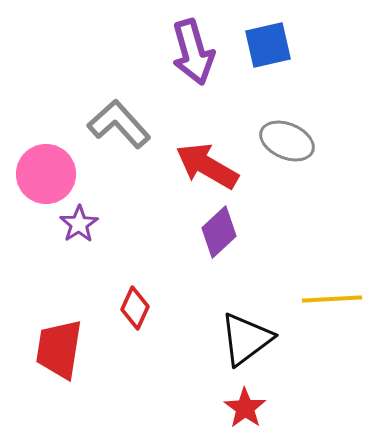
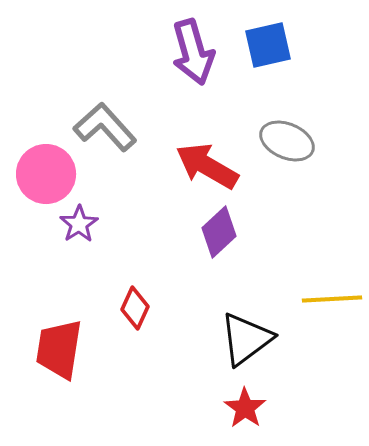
gray L-shape: moved 14 px left, 3 px down
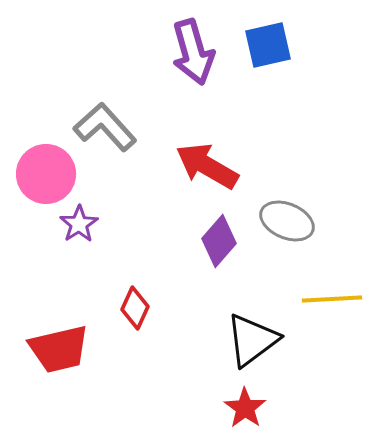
gray ellipse: moved 80 px down
purple diamond: moved 9 px down; rotated 6 degrees counterclockwise
black triangle: moved 6 px right, 1 px down
red trapezoid: rotated 112 degrees counterclockwise
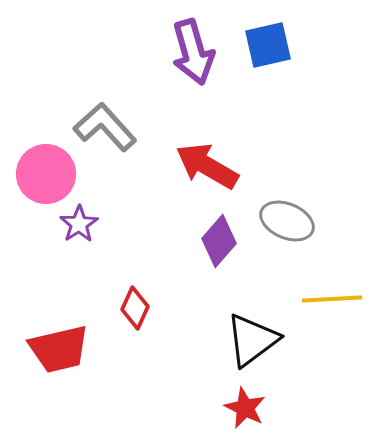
red star: rotated 9 degrees counterclockwise
